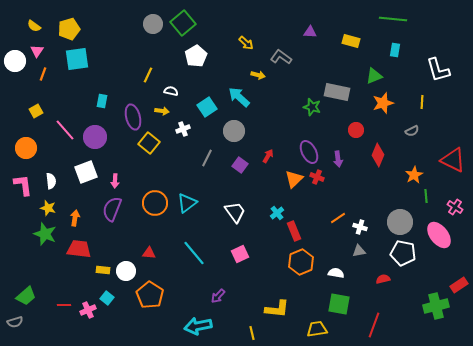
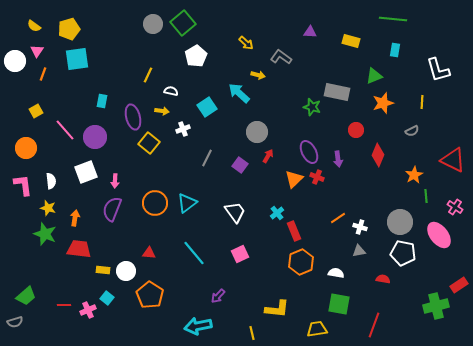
cyan arrow at (239, 97): moved 4 px up
gray circle at (234, 131): moved 23 px right, 1 px down
red semicircle at (383, 279): rotated 24 degrees clockwise
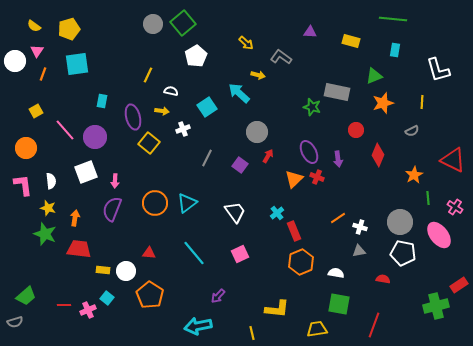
cyan square at (77, 59): moved 5 px down
green line at (426, 196): moved 2 px right, 2 px down
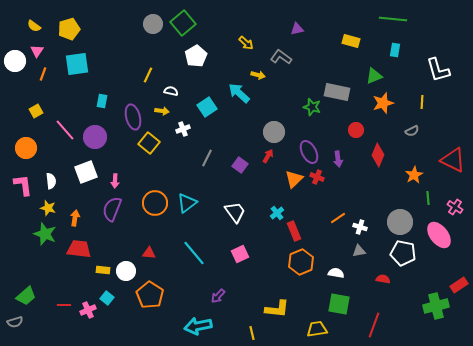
purple triangle at (310, 32): moved 13 px left, 3 px up; rotated 16 degrees counterclockwise
gray circle at (257, 132): moved 17 px right
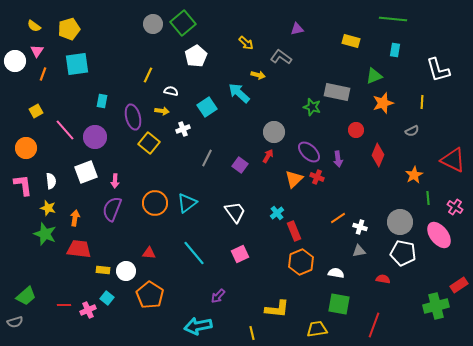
purple ellipse at (309, 152): rotated 20 degrees counterclockwise
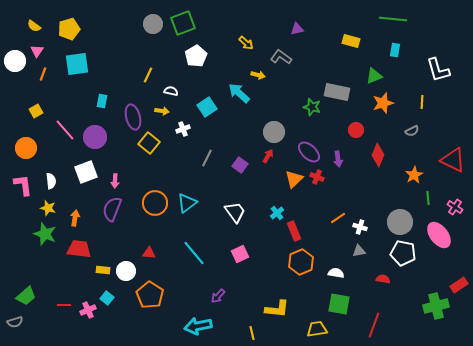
green square at (183, 23): rotated 20 degrees clockwise
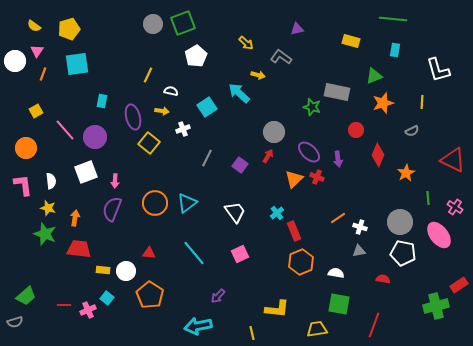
orange star at (414, 175): moved 8 px left, 2 px up
